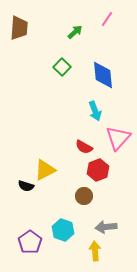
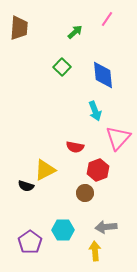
red semicircle: moved 9 px left; rotated 18 degrees counterclockwise
brown circle: moved 1 px right, 3 px up
cyan hexagon: rotated 20 degrees counterclockwise
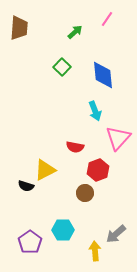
gray arrow: moved 10 px right, 7 px down; rotated 35 degrees counterclockwise
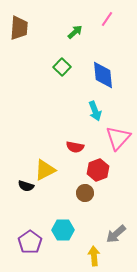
yellow arrow: moved 1 px left, 5 px down
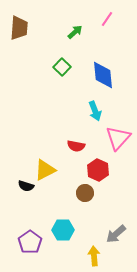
red semicircle: moved 1 px right, 1 px up
red hexagon: rotated 15 degrees counterclockwise
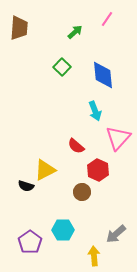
red semicircle: rotated 30 degrees clockwise
brown circle: moved 3 px left, 1 px up
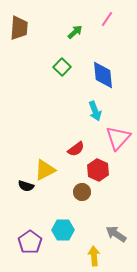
red semicircle: moved 3 px down; rotated 78 degrees counterclockwise
gray arrow: rotated 75 degrees clockwise
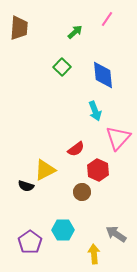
yellow arrow: moved 2 px up
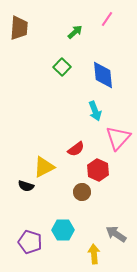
yellow triangle: moved 1 px left, 3 px up
purple pentagon: rotated 20 degrees counterclockwise
